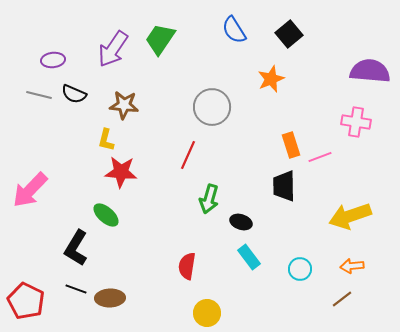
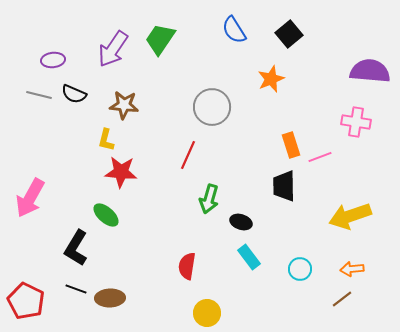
pink arrow: moved 8 px down; rotated 15 degrees counterclockwise
orange arrow: moved 3 px down
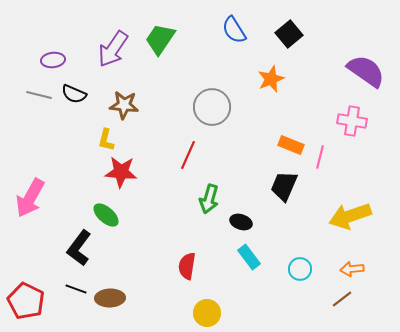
purple semicircle: moved 4 px left; rotated 30 degrees clockwise
pink cross: moved 4 px left, 1 px up
orange rectangle: rotated 50 degrees counterclockwise
pink line: rotated 55 degrees counterclockwise
black trapezoid: rotated 24 degrees clockwise
black L-shape: moved 3 px right; rotated 6 degrees clockwise
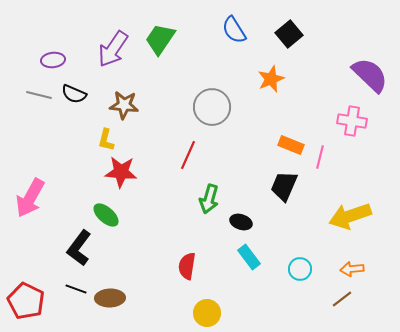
purple semicircle: moved 4 px right, 4 px down; rotated 9 degrees clockwise
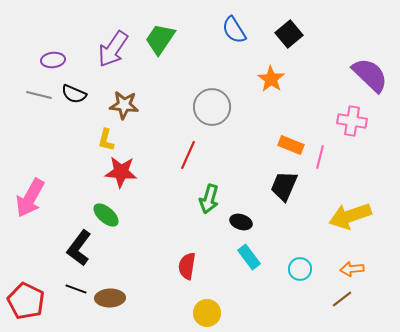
orange star: rotated 16 degrees counterclockwise
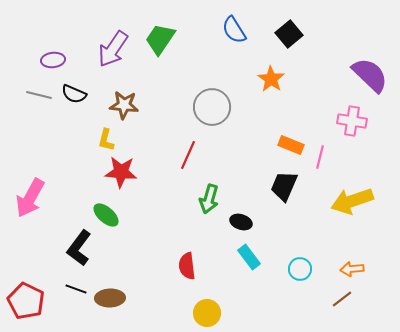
yellow arrow: moved 2 px right, 15 px up
red semicircle: rotated 16 degrees counterclockwise
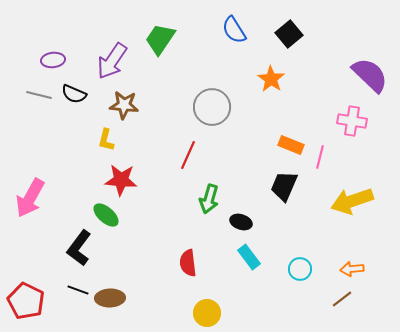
purple arrow: moved 1 px left, 12 px down
red star: moved 8 px down
red semicircle: moved 1 px right, 3 px up
black line: moved 2 px right, 1 px down
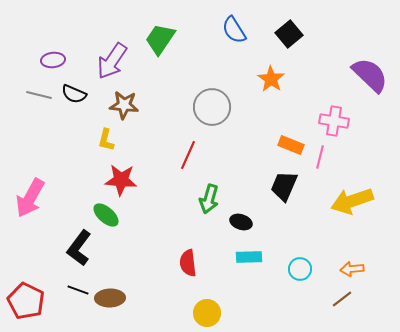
pink cross: moved 18 px left
cyan rectangle: rotated 55 degrees counterclockwise
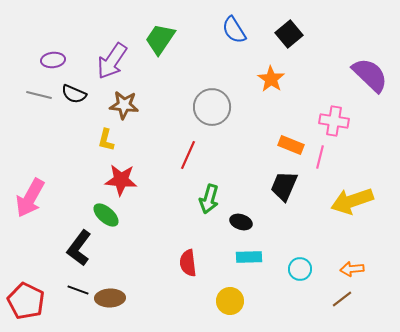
yellow circle: moved 23 px right, 12 px up
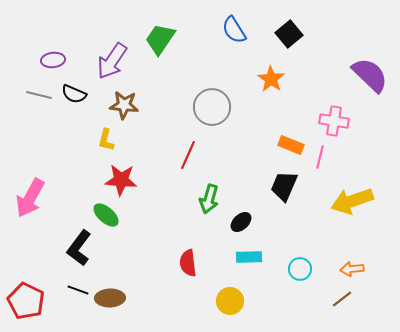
black ellipse: rotated 60 degrees counterclockwise
